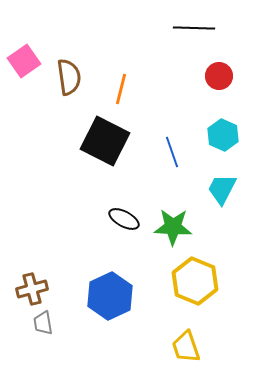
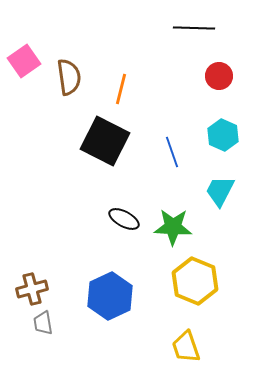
cyan trapezoid: moved 2 px left, 2 px down
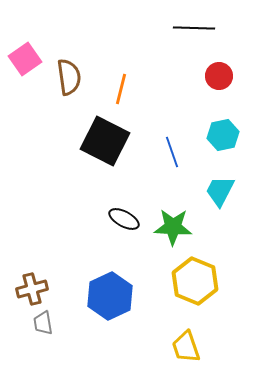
pink square: moved 1 px right, 2 px up
cyan hexagon: rotated 24 degrees clockwise
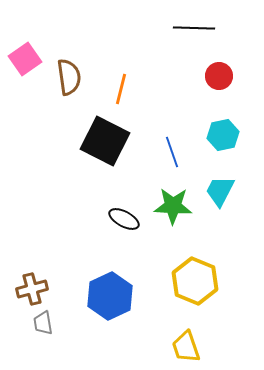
green star: moved 21 px up
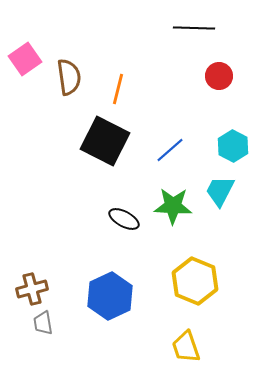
orange line: moved 3 px left
cyan hexagon: moved 10 px right, 11 px down; rotated 20 degrees counterclockwise
blue line: moved 2 px left, 2 px up; rotated 68 degrees clockwise
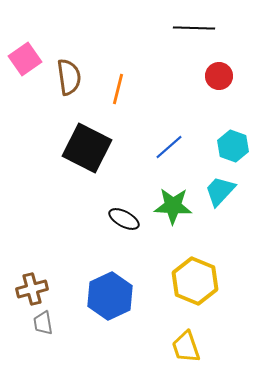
black square: moved 18 px left, 7 px down
cyan hexagon: rotated 8 degrees counterclockwise
blue line: moved 1 px left, 3 px up
cyan trapezoid: rotated 16 degrees clockwise
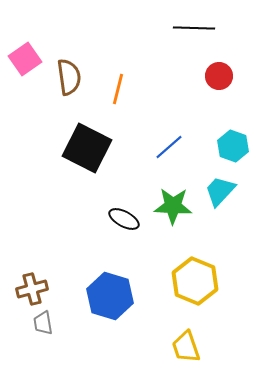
blue hexagon: rotated 18 degrees counterclockwise
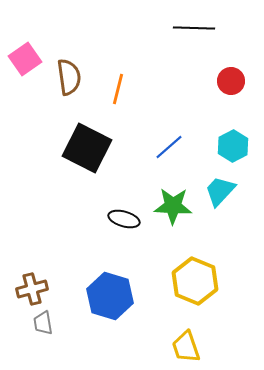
red circle: moved 12 px right, 5 px down
cyan hexagon: rotated 12 degrees clockwise
black ellipse: rotated 12 degrees counterclockwise
